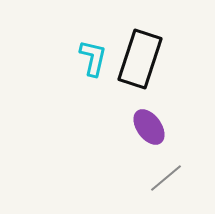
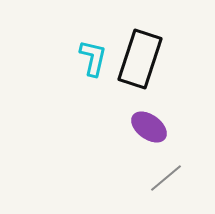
purple ellipse: rotated 18 degrees counterclockwise
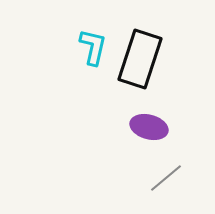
cyan L-shape: moved 11 px up
purple ellipse: rotated 21 degrees counterclockwise
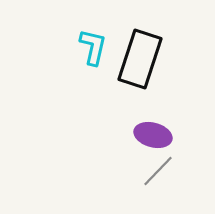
purple ellipse: moved 4 px right, 8 px down
gray line: moved 8 px left, 7 px up; rotated 6 degrees counterclockwise
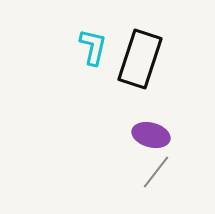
purple ellipse: moved 2 px left
gray line: moved 2 px left, 1 px down; rotated 6 degrees counterclockwise
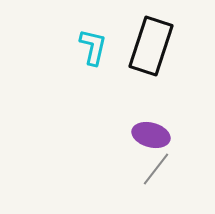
black rectangle: moved 11 px right, 13 px up
gray line: moved 3 px up
